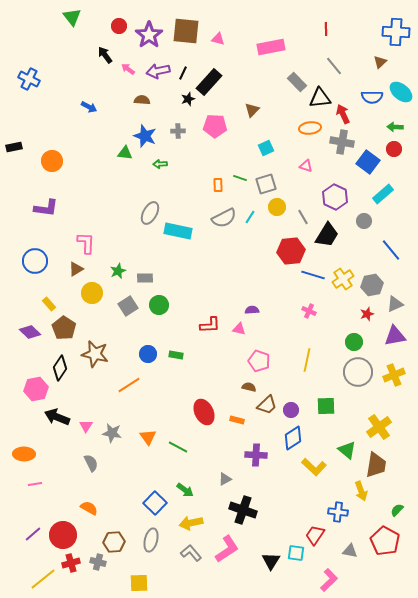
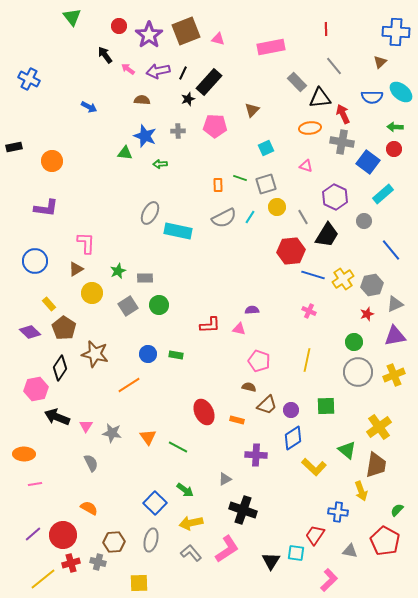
brown square at (186, 31): rotated 28 degrees counterclockwise
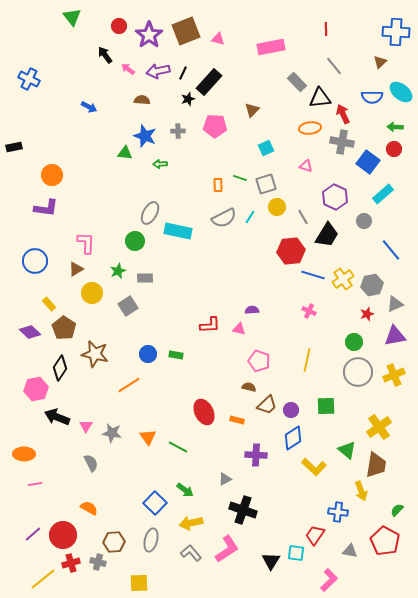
orange circle at (52, 161): moved 14 px down
green circle at (159, 305): moved 24 px left, 64 px up
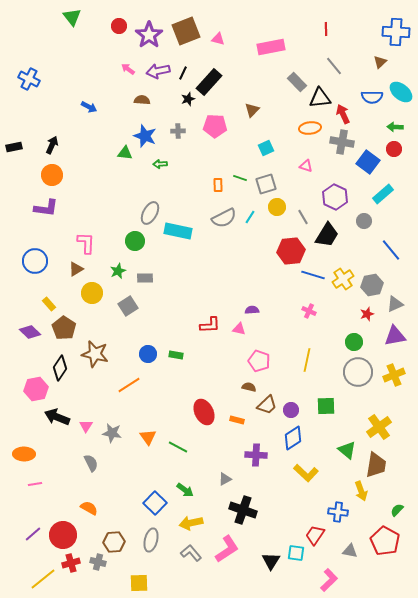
black arrow at (105, 55): moved 53 px left, 90 px down; rotated 60 degrees clockwise
yellow L-shape at (314, 467): moved 8 px left, 6 px down
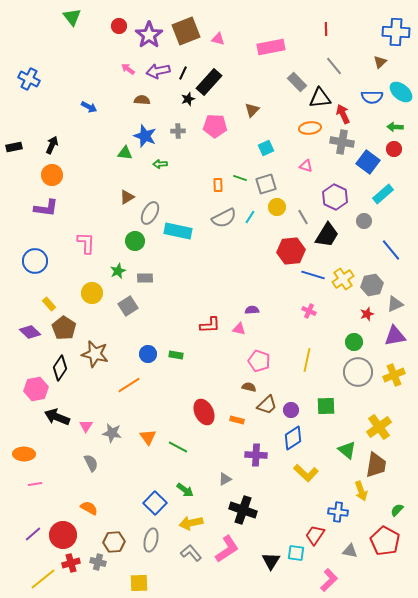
brown triangle at (76, 269): moved 51 px right, 72 px up
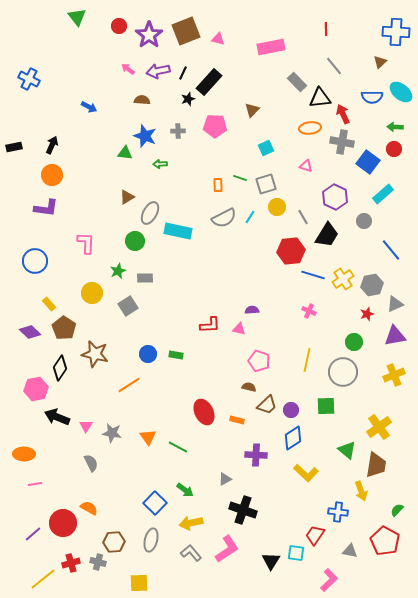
green triangle at (72, 17): moved 5 px right
gray circle at (358, 372): moved 15 px left
red circle at (63, 535): moved 12 px up
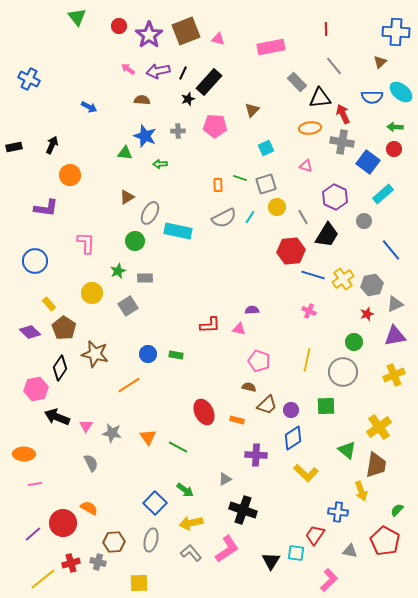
orange circle at (52, 175): moved 18 px right
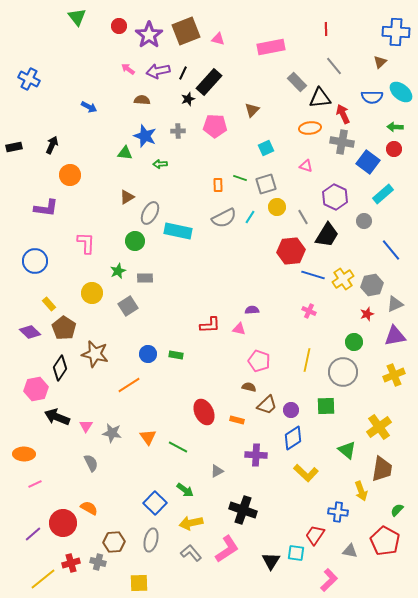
brown trapezoid at (376, 465): moved 6 px right, 4 px down
gray triangle at (225, 479): moved 8 px left, 8 px up
pink line at (35, 484): rotated 16 degrees counterclockwise
